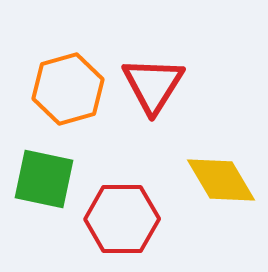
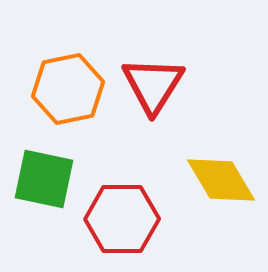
orange hexagon: rotated 4 degrees clockwise
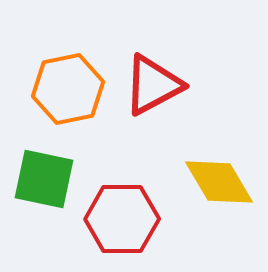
red triangle: rotated 30 degrees clockwise
yellow diamond: moved 2 px left, 2 px down
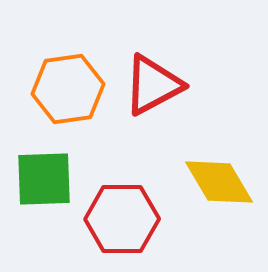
orange hexagon: rotated 4 degrees clockwise
green square: rotated 14 degrees counterclockwise
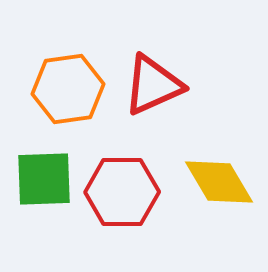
red triangle: rotated 4 degrees clockwise
red hexagon: moved 27 px up
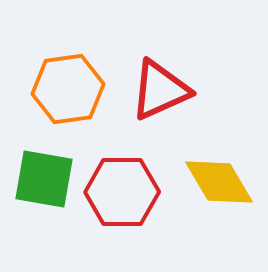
red triangle: moved 7 px right, 5 px down
green square: rotated 12 degrees clockwise
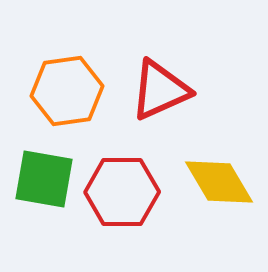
orange hexagon: moved 1 px left, 2 px down
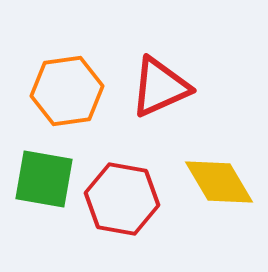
red triangle: moved 3 px up
red hexagon: moved 7 px down; rotated 10 degrees clockwise
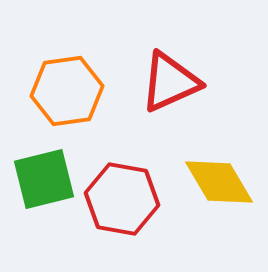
red triangle: moved 10 px right, 5 px up
green square: rotated 24 degrees counterclockwise
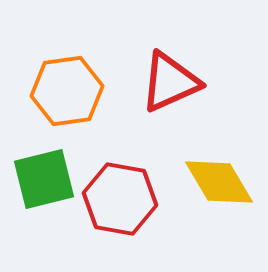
red hexagon: moved 2 px left
